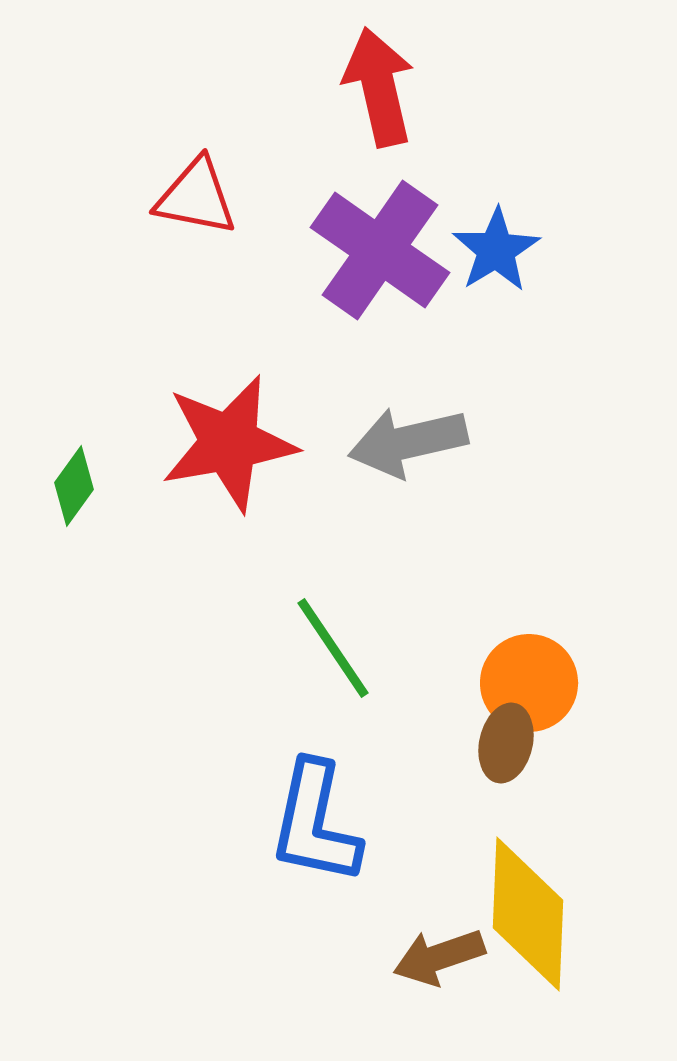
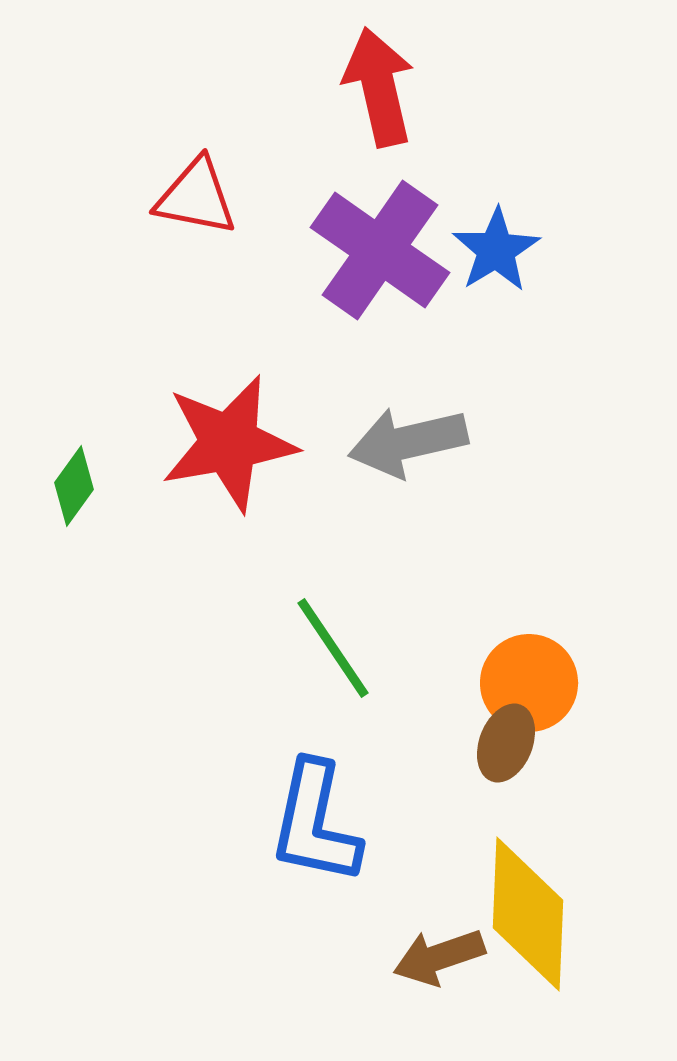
brown ellipse: rotated 8 degrees clockwise
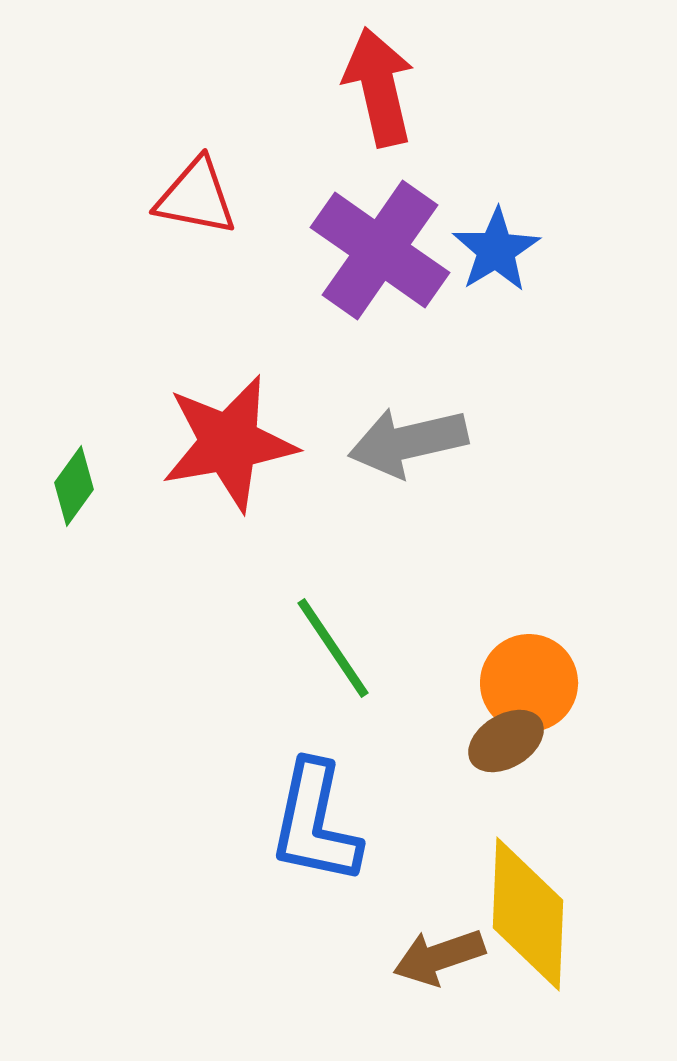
brown ellipse: moved 2 px up; rotated 38 degrees clockwise
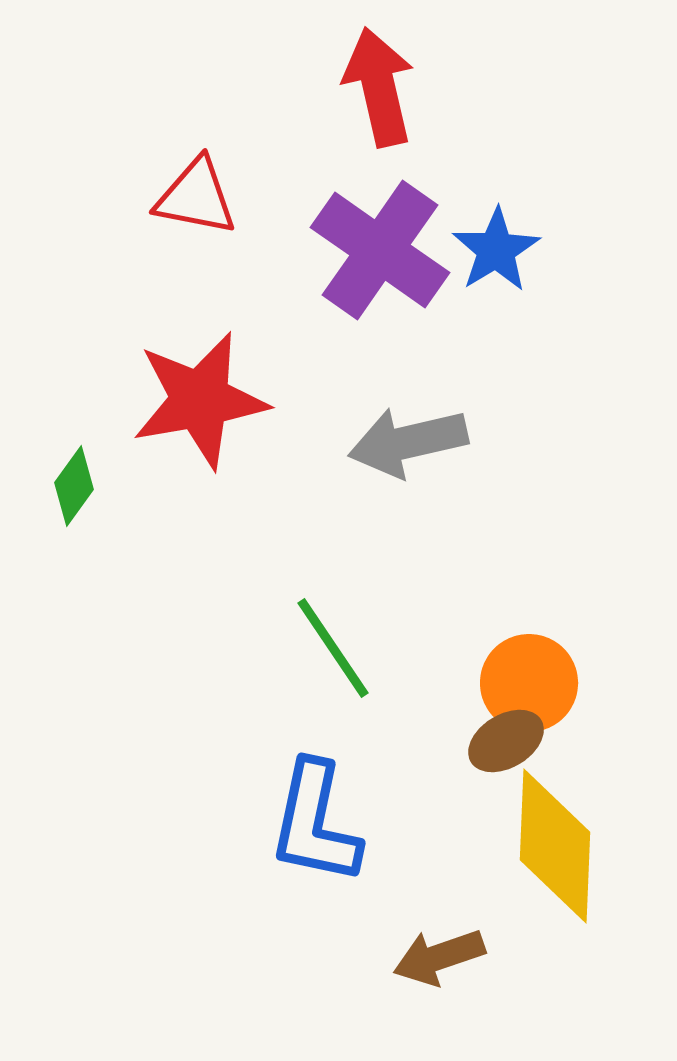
red star: moved 29 px left, 43 px up
yellow diamond: moved 27 px right, 68 px up
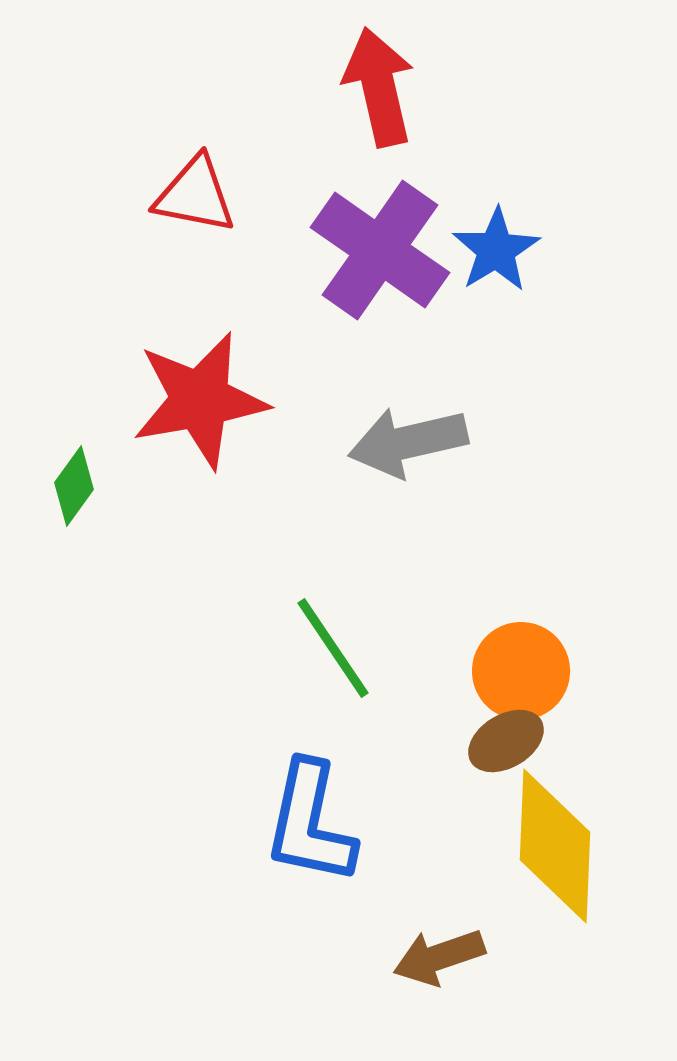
red triangle: moved 1 px left, 2 px up
orange circle: moved 8 px left, 12 px up
blue L-shape: moved 5 px left
